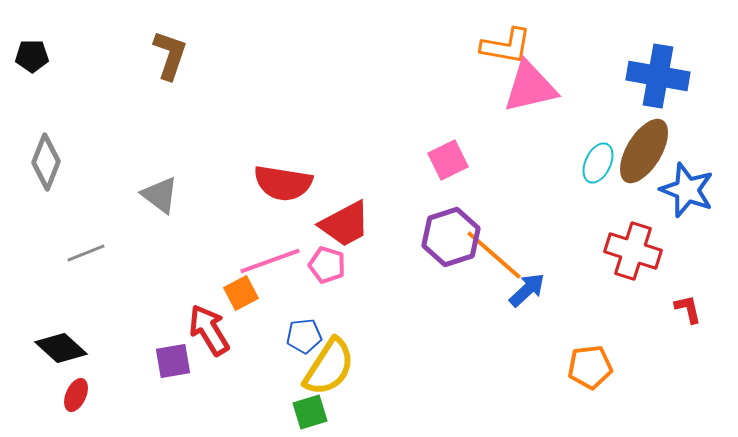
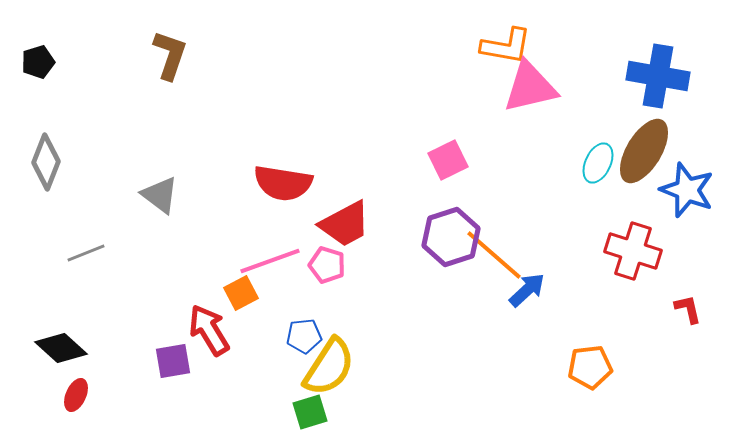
black pentagon: moved 6 px right, 6 px down; rotated 16 degrees counterclockwise
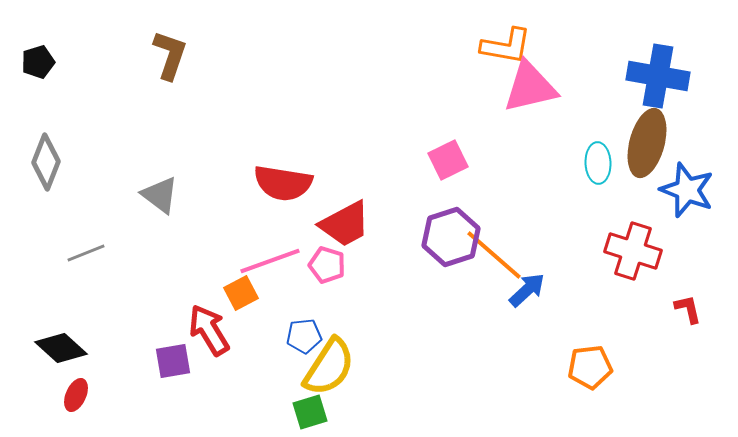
brown ellipse: moved 3 px right, 8 px up; rotated 16 degrees counterclockwise
cyan ellipse: rotated 27 degrees counterclockwise
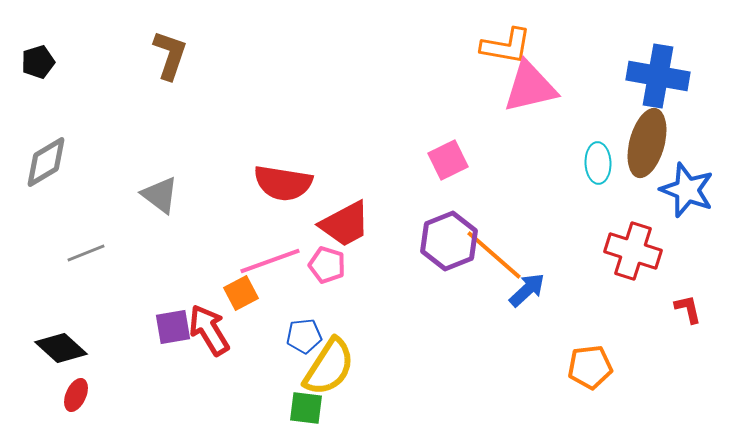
gray diamond: rotated 38 degrees clockwise
purple hexagon: moved 2 px left, 4 px down; rotated 4 degrees counterclockwise
purple square: moved 34 px up
green square: moved 4 px left, 4 px up; rotated 24 degrees clockwise
